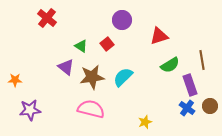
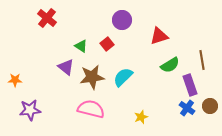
yellow star: moved 4 px left, 5 px up
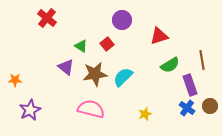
brown star: moved 3 px right, 3 px up
purple star: rotated 20 degrees counterclockwise
yellow star: moved 4 px right, 3 px up
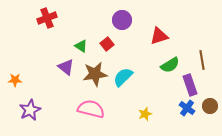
red cross: rotated 30 degrees clockwise
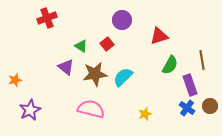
green semicircle: rotated 30 degrees counterclockwise
orange star: rotated 16 degrees counterclockwise
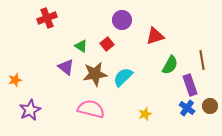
red triangle: moved 4 px left
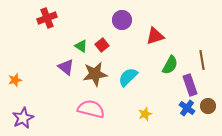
red square: moved 5 px left, 1 px down
cyan semicircle: moved 5 px right
brown circle: moved 2 px left
purple star: moved 7 px left, 8 px down
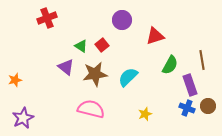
blue cross: rotated 14 degrees counterclockwise
